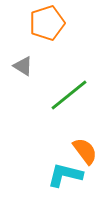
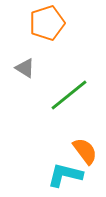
gray triangle: moved 2 px right, 2 px down
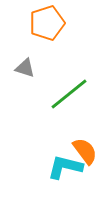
gray triangle: rotated 15 degrees counterclockwise
green line: moved 1 px up
cyan L-shape: moved 8 px up
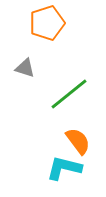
orange semicircle: moved 7 px left, 10 px up
cyan L-shape: moved 1 px left, 1 px down
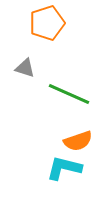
green line: rotated 63 degrees clockwise
orange semicircle: rotated 108 degrees clockwise
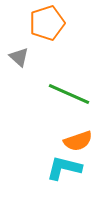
gray triangle: moved 6 px left, 11 px up; rotated 25 degrees clockwise
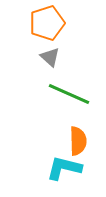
gray triangle: moved 31 px right
orange semicircle: rotated 72 degrees counterclockwise
